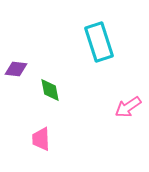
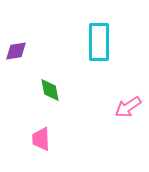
cyan rectangle: rotated 18 degrees clockwise
purple diamond: moved 18 px up; rotated 15 degrees counterclockwise
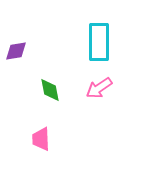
pink arrow: moved 29 px left, 19 px up
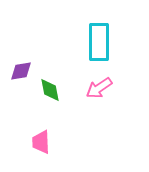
purple diamond: moved 5 px right, 20 px down
pink trapezoid: moved 3 px down
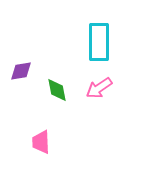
green diamond: moved 7 px right
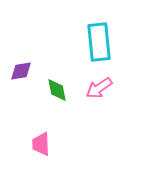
cyan rectangle: rotated 6 degrees counterclockwise
pink trapezoid: moved 2 px down
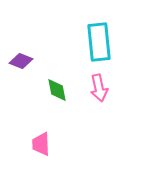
purple diamond: moved 10 px up; rotated 30 degrees clockwise
pink arrow: rotated 68 degrees counterclockwise
